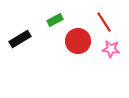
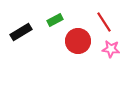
black rectangle: moved 1 px right, 7 px up
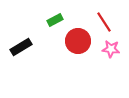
black rectangle: moved 15 px down
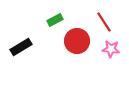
red circle: moved 1 px left
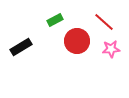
red line: rotated 15 degrees counterclockwise
pink star: rotated 12 degrees counterclockwise
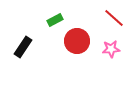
red line: moved 10 px right, 4 px up
black rectangle: moved 2 px right; rotated 25 degrees counterclockwise
